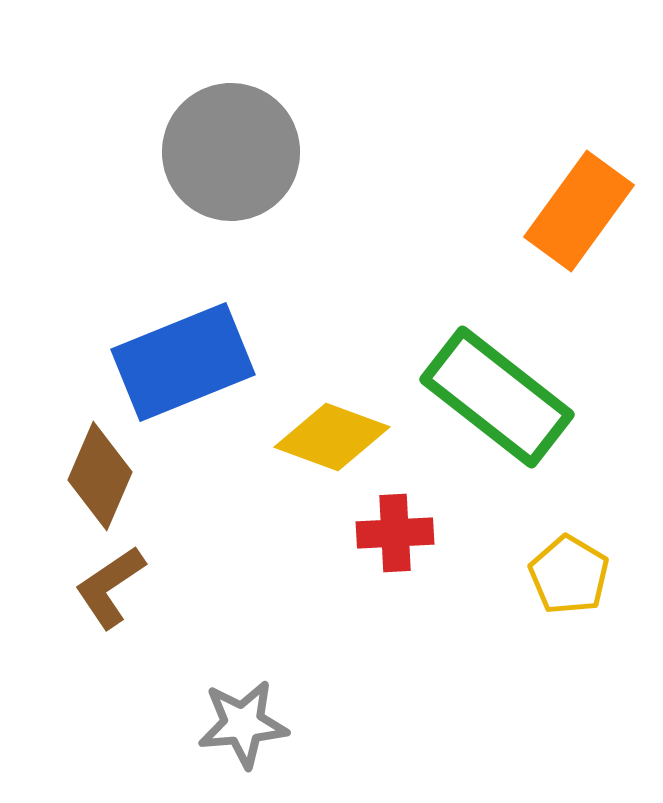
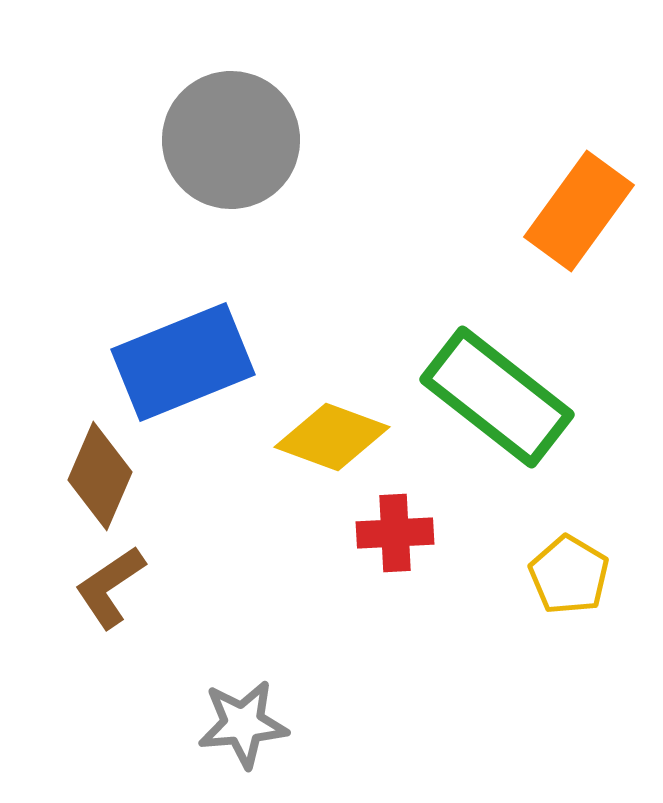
gray circle: moved 12 px up
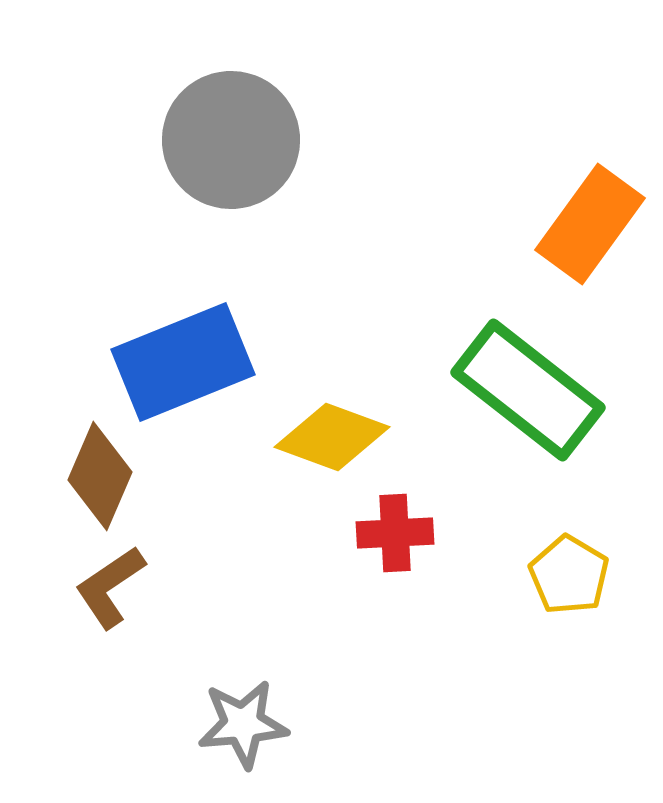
orange rectangle: moved 11 px right, 13 px down
green rectangle: moved 31 px right, 7 px up
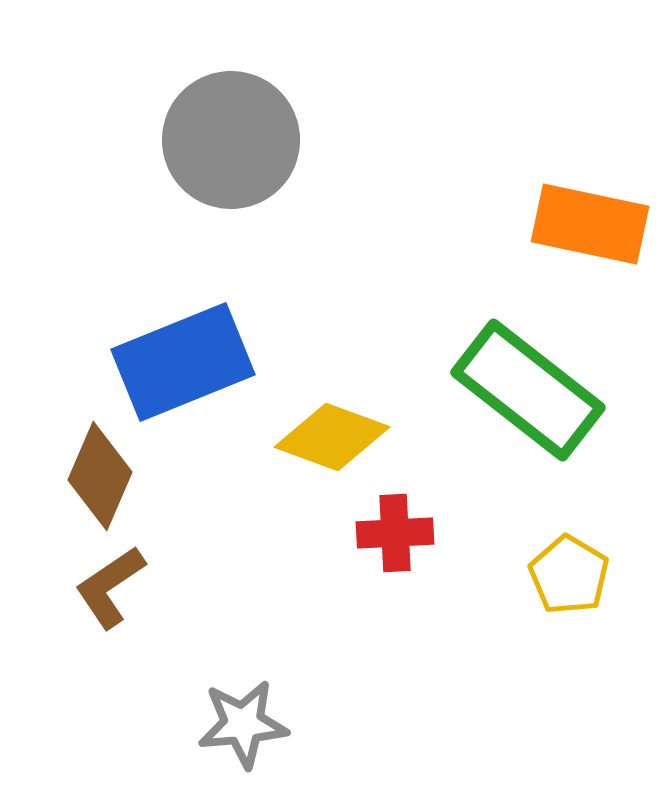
orange rectangle: rotated 66 degrees clockwise
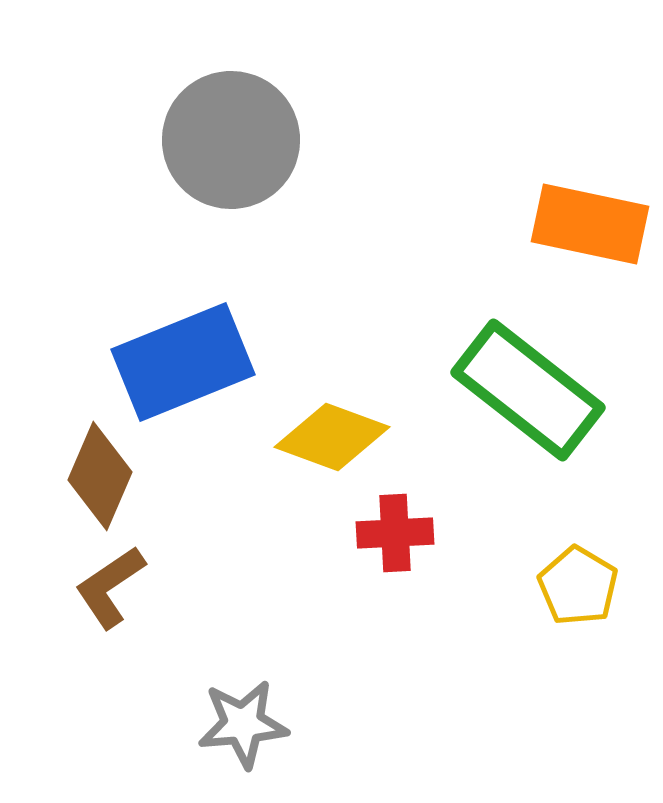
yellow pentagon: moved 9 px right, 11 px down
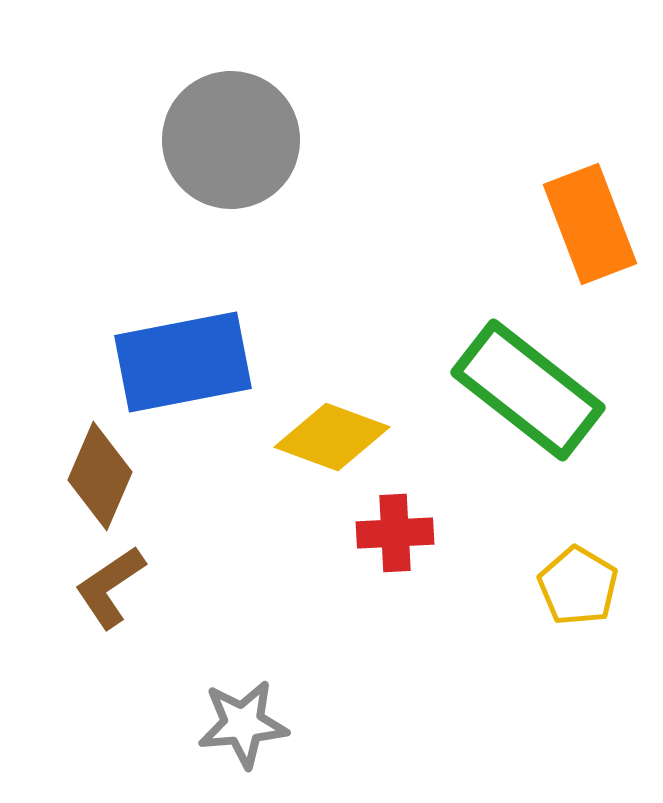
orange rectangle: rotated 57 degrees clockwise
blue rectangle: rotated 11 degrees clockwise
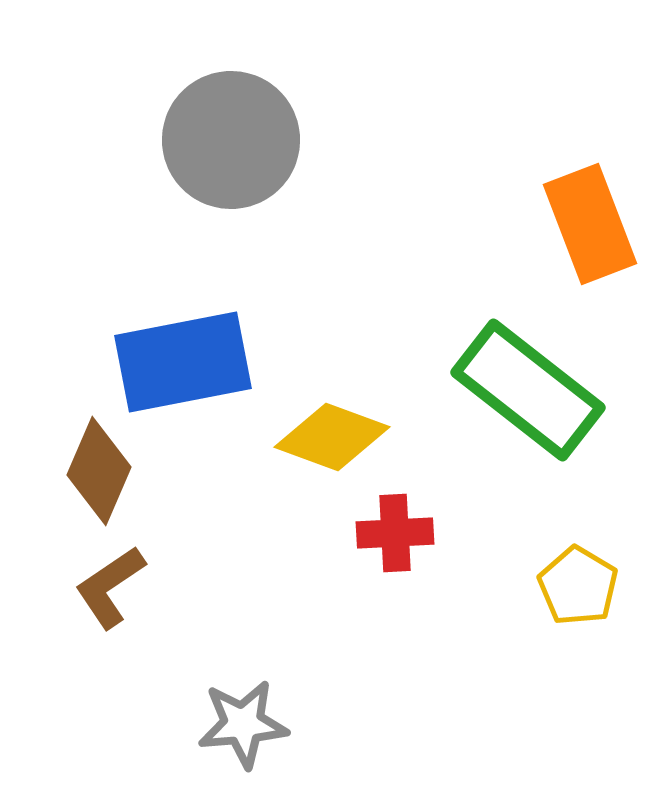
brown diamond: moved 1 px left, 5 px up
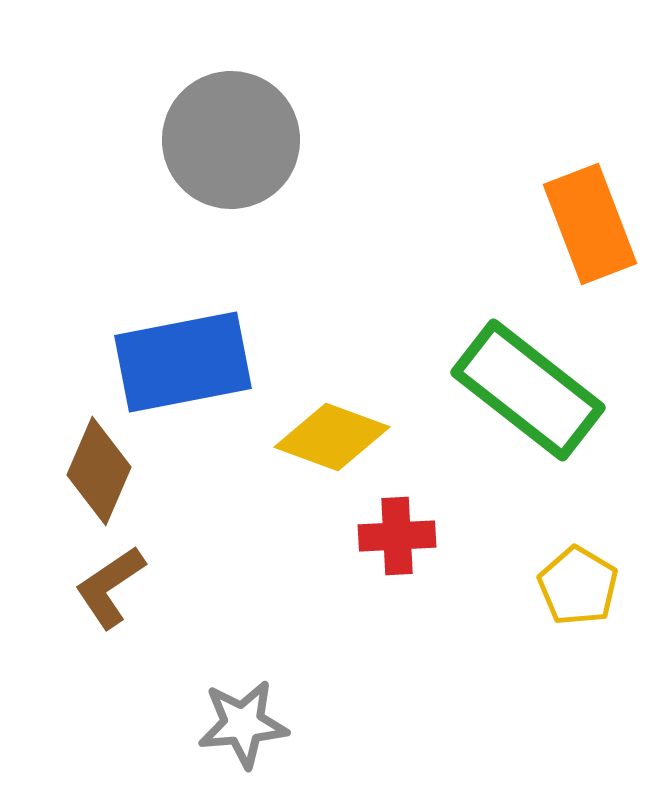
red cross: moved 2 px right, 3 px down
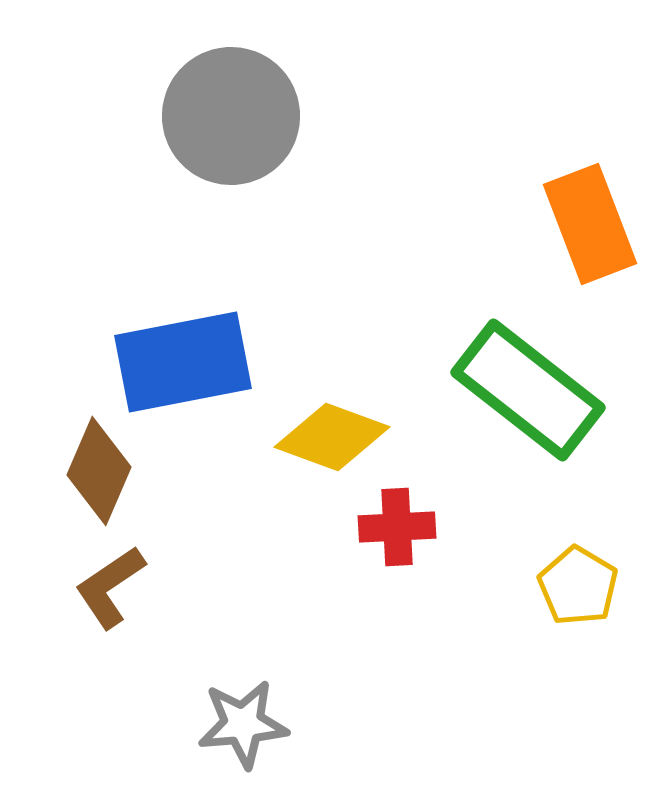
gray circle: moved 24 px up
red cross: moved 9 px up
